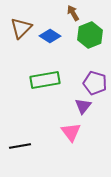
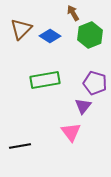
brown triangle: moved 1 px down
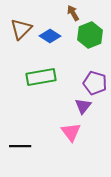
green rectangle: moved 4 px left, 3 px up
black line: rotated 10 degrees clockwise
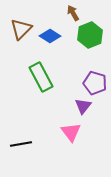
green rectangle: rotated 72 degrees clockwise
black line: moved 1 px right, 2 px up; rotated 10 degrees counterclockwise
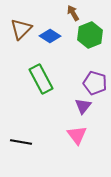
green rectangle: moved 2 px down
pink triangle: moved 6 px right, 3 px down
black line: moved 2 px up; rotated 20 degrees clockwise
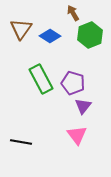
brown triangle: rotated 10 degrees counterclockwise
purple pentagon: moved 22 px left
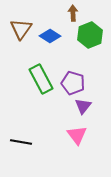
brown arrow: rotated 28 degrees clockwise
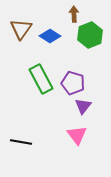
brown arrow: moved 1 px right, 1 px down
